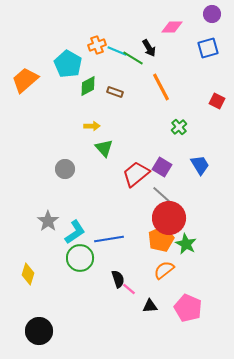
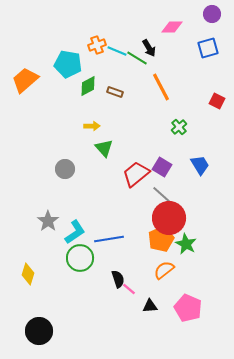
green line: moved 4 px right
cyan pentagon: rotated 20 degrees counterclockwise
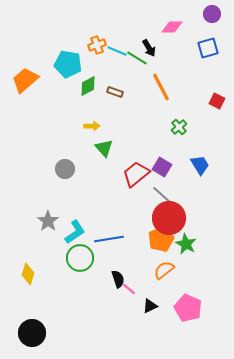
black triangle: rotated 21 degrees counterclockwise
black circle: moved 7 px left, 2 px down
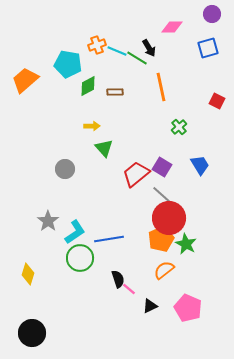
orange line: rotated 16 degrees clockwise
brown rectangle: rotated 21 degrees counterclockwise
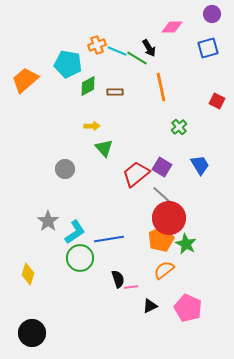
pink line: moved 2 px right, 2 px up; rotated 48 degrees counterclockwise
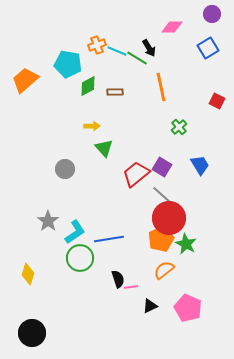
blue square: rotated 15 degrees counterclockwise
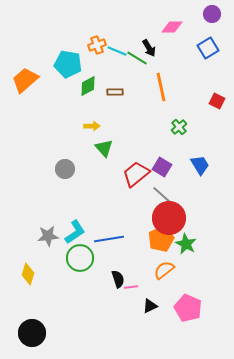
gray star: moved 15 px down; rotated 30 degrees clockwise
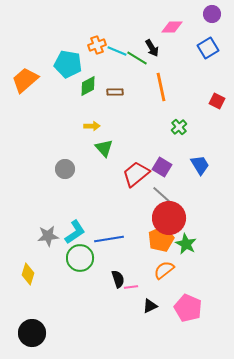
black arrow: moved 3 px right
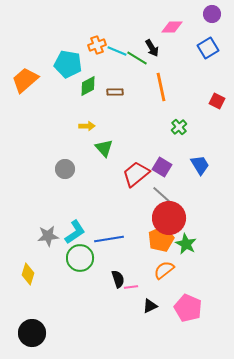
yellow arrow: moved 5 px left
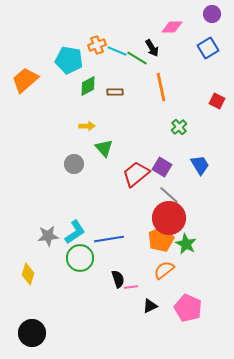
cyan pentagon: moved 1 px right, 4 px up
gray circle: moved 9 px right, 5 px up
gray line: moved 7 px right
